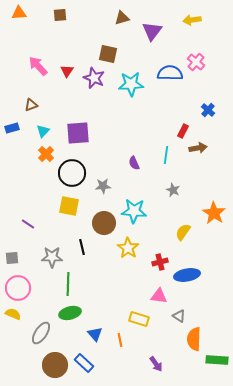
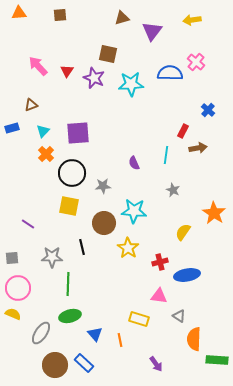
green ellipse at (70, 313): moved 3 px down
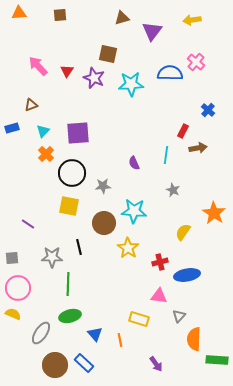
black line at (82, 247): moved 3 px left
gray triangle at (179, 316): rotated 40 degrees clockwise
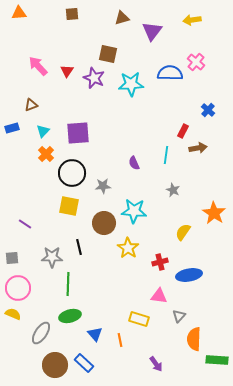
brown square at (60, 15): moved 12 px right, 1 px up
purple line at (28, 224): moved 3 px left
blue ellipse at (187, 275): moved 2 px right
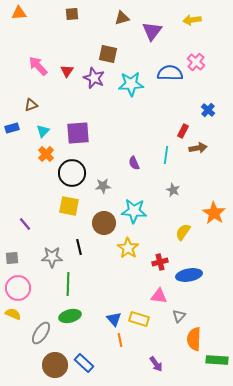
purple line at (25, 224): rotated 16 degrees clockwise
blue triangle at (95, 334): moved 19 px right, 15 px up
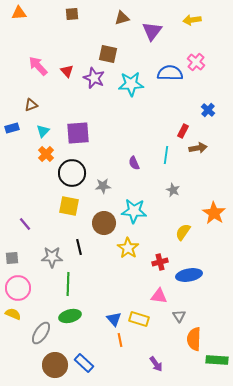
red triangle at (67, 71): rotated 16 degrees counterclockwise
gray triangle at (179, 316): rotated 16 degrees counterclockwise
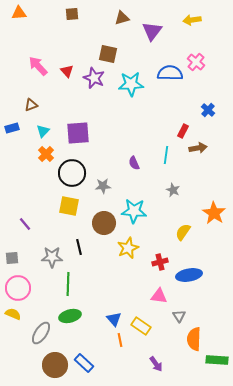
yellow star at (128, 248): rotated 15 degrees clockwise
yellow rectangle at (139, 319): moved 2 px right, 7 px down; rotated 18 degrees clockwise
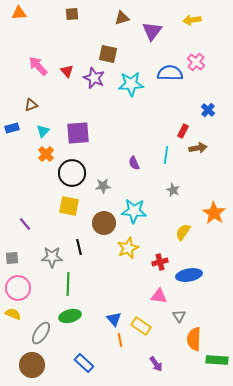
brown circle at (55, 365): moved 23 px left
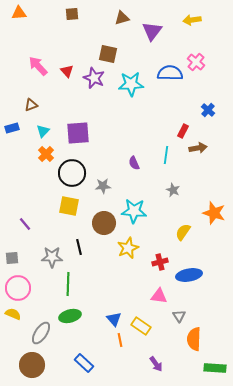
orange star at (214, 213): rotated 15 degrees counterclockwise
green rectangle at (217, 360): moved 2 px left, 8 px down
